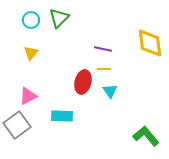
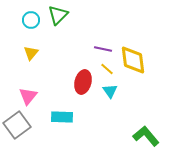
green triangle: moved 1 px left, 3 px up
yellow diamond: moved 17 px left, 17 px down
yellow line: moved 3 px right; rotated 40 degrees clockwise
pink triangle: rotated 24 degrees counterclockwise
cyan rectangle: moved 1 px down
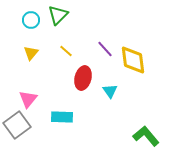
purple line: moved 2 px right; rotated 36 degrees clockwise
yellow line: moved 41 px left, 18 px up
red ellipse: moved 4 px up
pink triangle: moved 3 px down
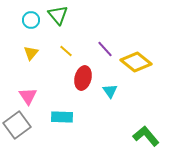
green triangle: rotated 25 degrees counterclockwise
yellow diamond: moved 3 px right, 2 px down; rotated 44 degrees counterclockwise
pink triangle: moved 3 px up; rotated 12 degrees counterclockwise
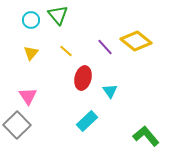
purple line: moved 2 px up
yellow diamond: moved 21 px up
cyan rectangle: moved 25 px right, 4 px down; rotated 45 degrees counterclockwise
gray square: rotated 8 degrees counterclockwise
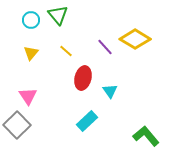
yellow diamond: moved 1 px left, 2 px up; rotated 8 degrees counterclockwise
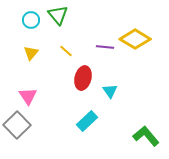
purple line: rotated 42 degrees counterclockwise
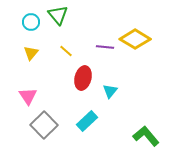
cyan circle: moved 2 px down
cyan triangle: rotated 14 degrees clockwise
gray square: moved 27 px right
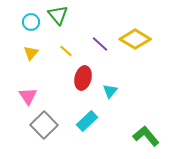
purple line: moved 5 px left, 3 px up; rotated 36 degrees clockwise
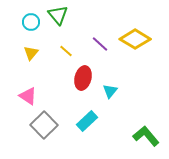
pink triangle: rotated 24 degrees counterclockwise
